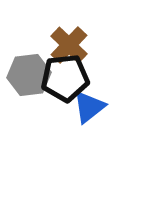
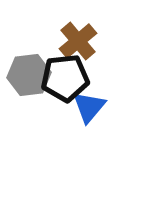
brown cross: moved 9 px right, 4 px up; rotated 6 degrees clockwise
blue triangle: rotated 12 degrees counterclockwise
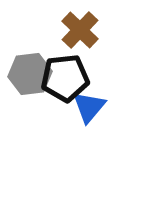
brown cross: moved 2 px right, 11 px up; rotated 6 degrees counterclockwise
gray hexagon: moved 1 px right, 1 px up
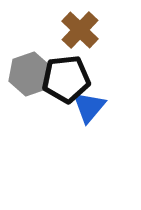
gray hexagon: rotated 12 degrees counterclockwise
black pentagon: moved 1 px right, 1 px down
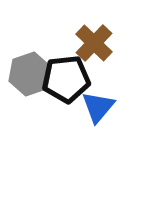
brown cross: moved 14 px right, 13 px down
blue triangle: moved 9 px right
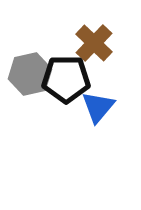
gray hexagon: rotated 6 degrees clockwise
black pentagon: rotated 6 degrees clockwise
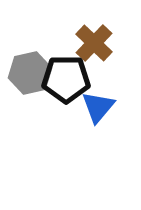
gray hexagon: moved 1 px up
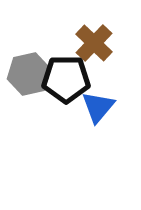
gray hexagon: moved 1 px left, 1 px down
